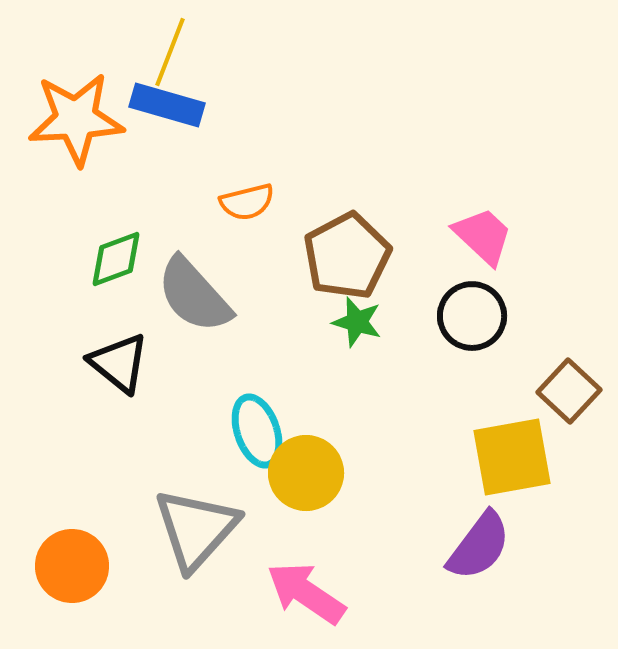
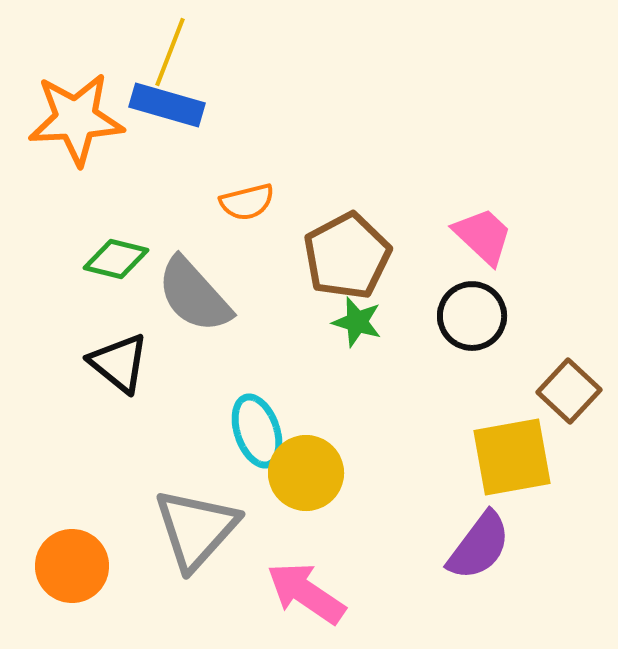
green diamond: rotated 34 degrees clockwise
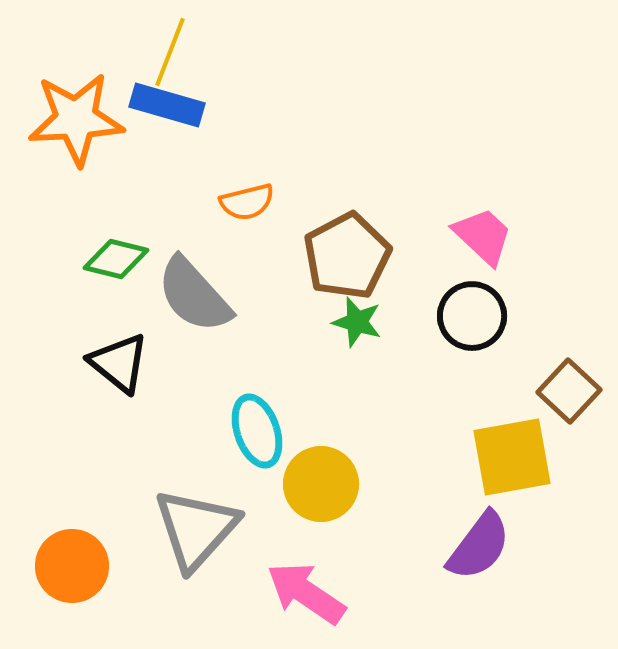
yellow circle: moved 15 px right, 11 px down
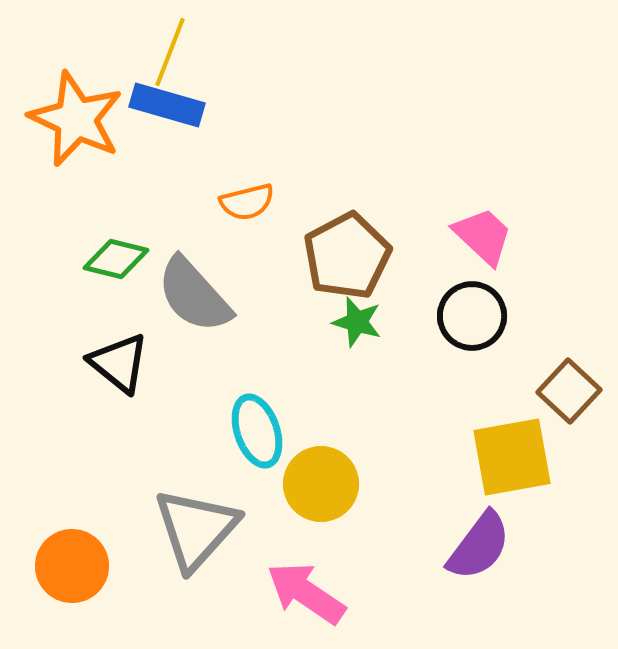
orange star: rotated 28 degrees clockwise
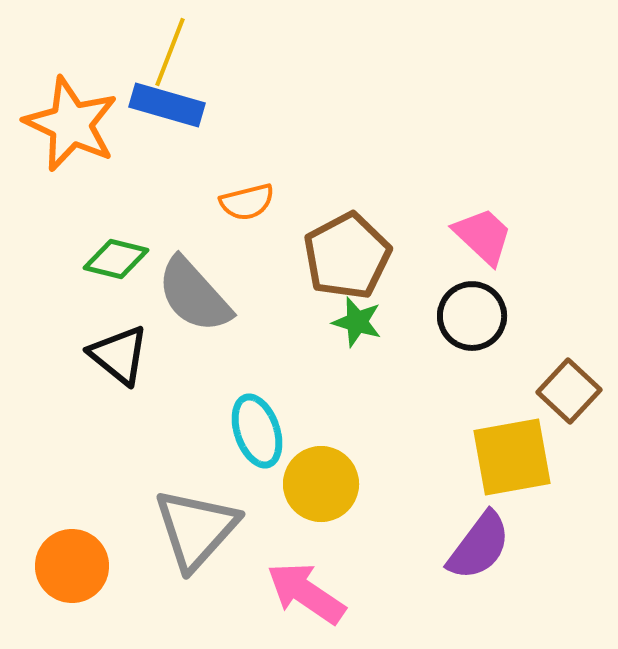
orange star: moved 5 px left, 5 px down
black triangle: moved 8 px up
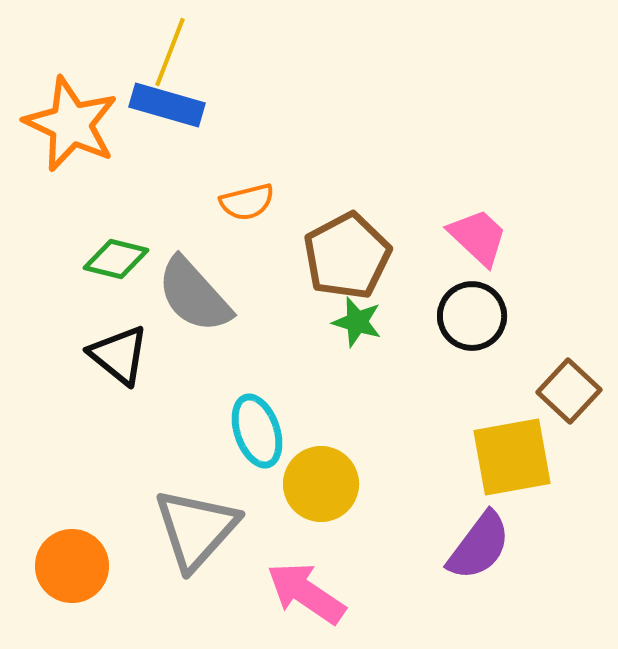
pink trapezoid: moved 5 px left, 1 px down
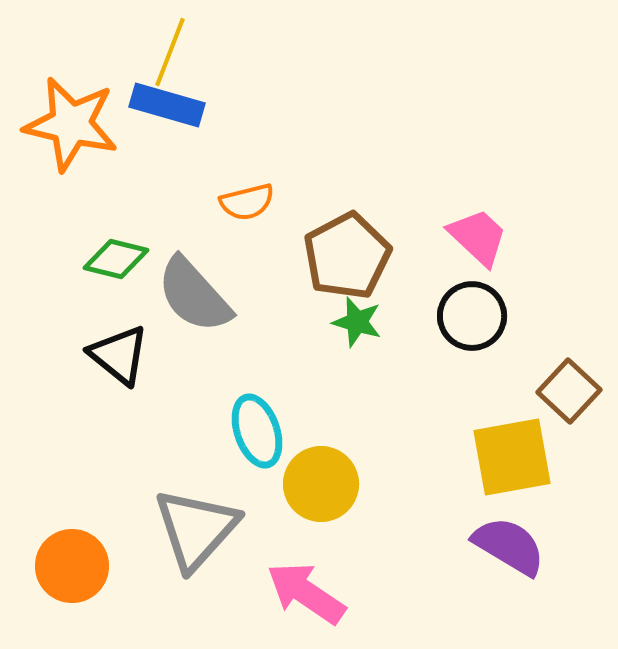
orange star: rotated 12 degrees counterclockwise
purple semicircle: moved 30 px right; rotated 96 degrees counterclockwise
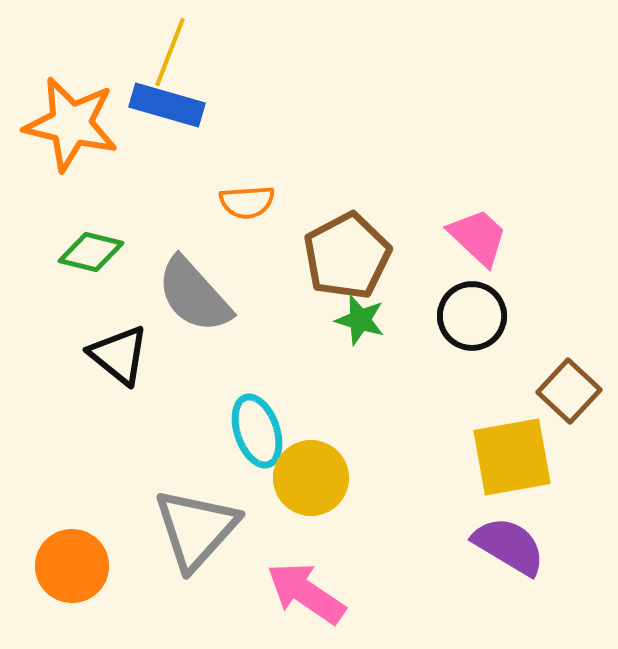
orange semicircle: rotated 10 degrees clockwise
green diamond: moved 25 px left, 7 px up
green star: moved 3 px right, 2 px up
yellow circle: moved 10 px left, 6 px up
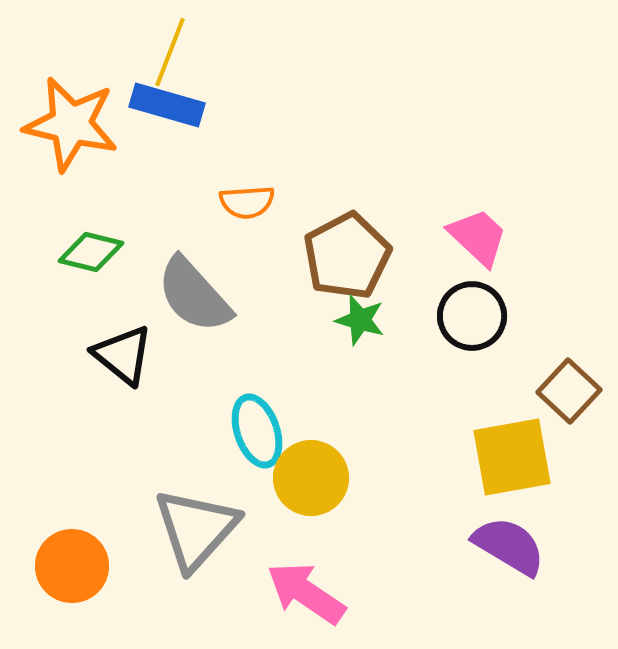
black triangle: moved 4 px right
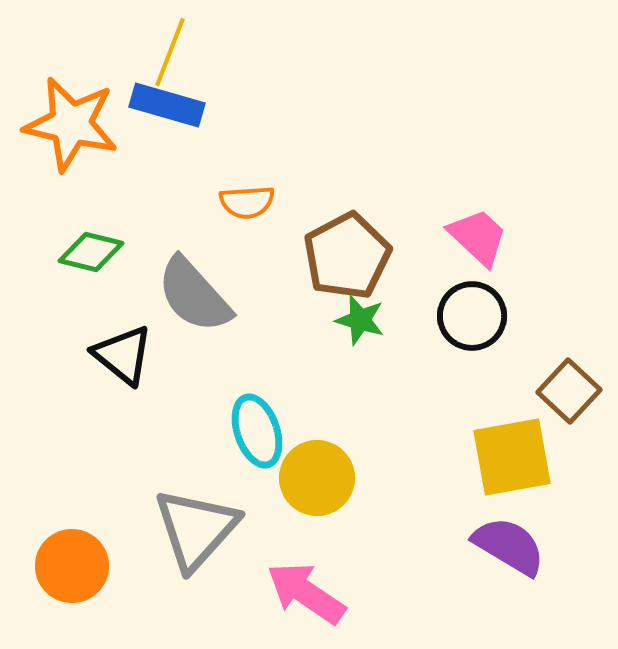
yellow circle: moved 6 px right
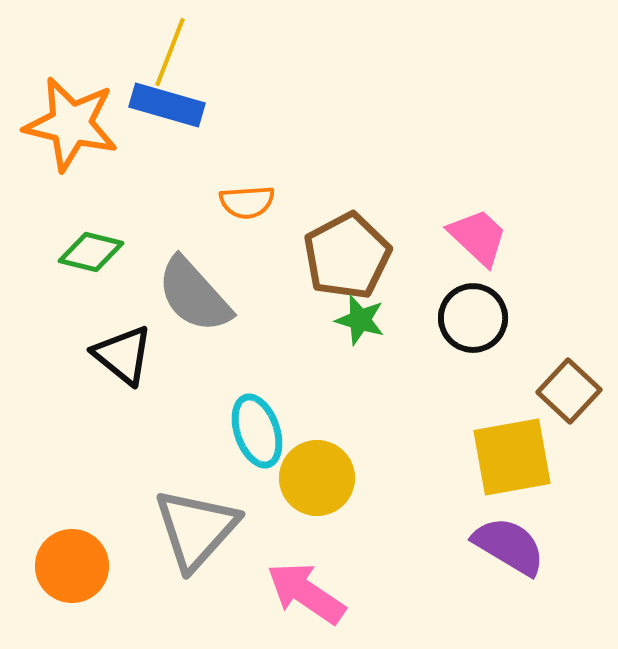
black circle: moved 1 px right, 2 px down
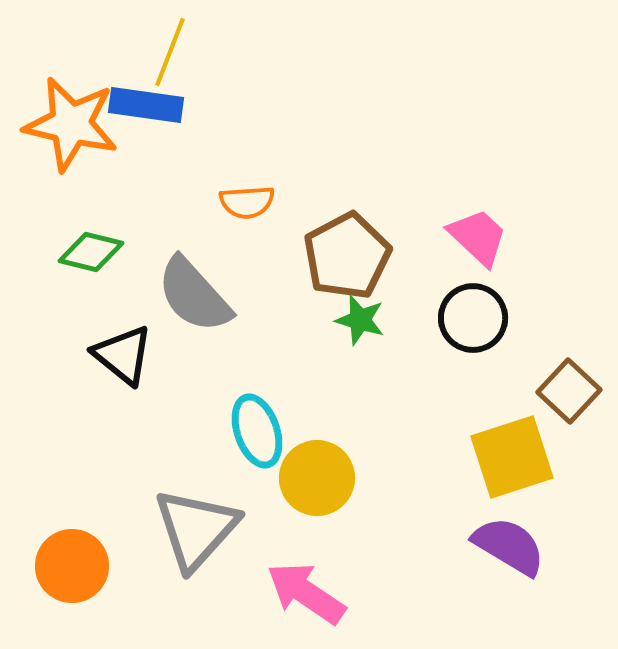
blue rectangle: moved 21 px left; rotated 8 degrees counterclockwise
yellow square: rotated 8 degrees counterclockwise
